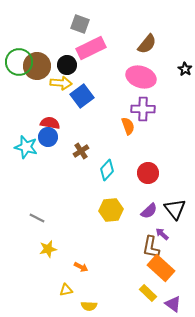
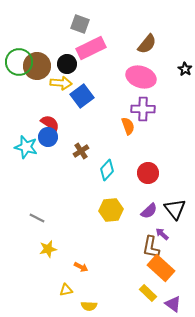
black circle: moved 1 px up
red semicircle: rotated 24 degrees clockwise
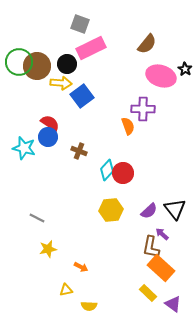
pink ellipse: moved 20 px right, 1 px up
cyan star: moved 2 px left, 1 px down
brown cross: moved 2 px left; rotated 35 degrees counterclockwise
red circle: moved 25 px left
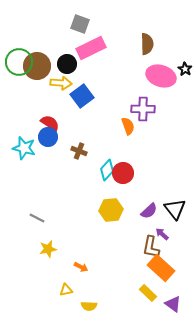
brown semicircle: rotated 40 degrees counterclockwise
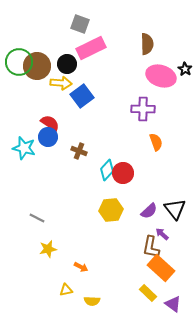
orange semicircle: moved 28 px right, 16 px down
yellow semicircle: moved 3 px right, 5 px up
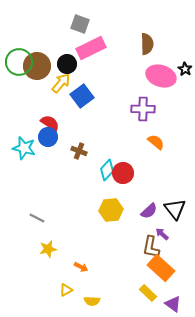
yellow arrow: rotated 55 degrees counterclockwise
orange semicircle: rotated 30 degrees counterclockwise
yellow triangle: rotated 16 degrees counterclockwise
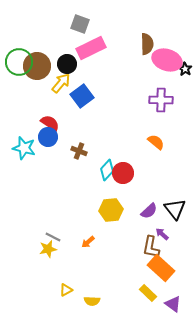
pink ellipse: moved 6 px right, 16 px up
purple cross: moved 18 px right, 9 px up
gray line: moved 16 px right, 19 px down
orange arrow: moved 7 px right, 25 px up; rotated 112 degrees clockwise
